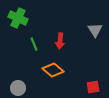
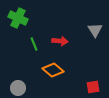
red arrow: rotated 91 degrees counterclockwise
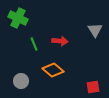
gray circle: moved 3 px right, 7 px up
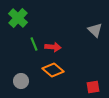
green cross: rotated 18 degrees clockwise
gray triangle: rotated 14 degrees counterclockwise
red arrow: moved 7 px left, 6 px down
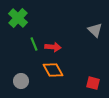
orange diamond: rotated 20 degrees clockwise
red square: moved 4 px up; rotated 24 degrees clockwise
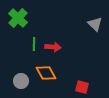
gray triangle: moved 6 px up
green line: rotated 24 degrees clockwise
orange diamond: moved 7 px left, 3 px down
red square: moved 11 px left, 4 px down
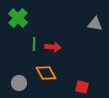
gray triangle: rotated 35 degrees counterclockwise
gray circle: moved 2 px left, 2 px down
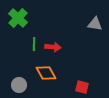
gray circle: moved 2 px down
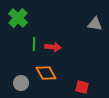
gray circle: moved 2 px right, 2 px up
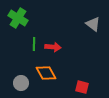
green cross: rotated 12 degrees counterclockwise
gray triangle: moved 2 px left; rotated 28 degrees clockwise
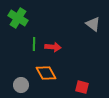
gray circle: moved 2 px down
